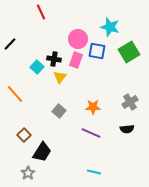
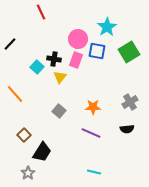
cyan star: moved 3 px left; rotated 24 degrees clockwise
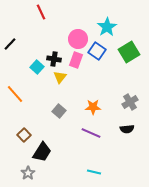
blue square: rotated 24 degrees clockwise
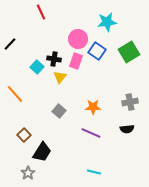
cyan star: moved 5 px up; rotated 24 degrees clockwise
pink rectangle: moved 1 px down
gray cross: rotated 21 degrees clockwise
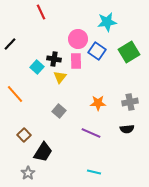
pink rectangle: rotated 21 degrees counterclockwise
orange star: moved 5 px right, 4 px up
black trapezoid: moved 1 px right
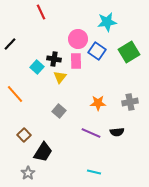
black semicircle: moved 10 px left, 3 px down
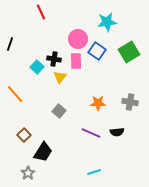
black line: rotated 24 degrees counterclockwise
gray cross: rotated 21 degrees clockwise
cyan line: rotated 32 degrees counterclockwise
